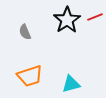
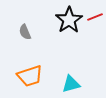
black star: moved 2 px right
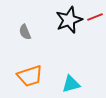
black star: rotated 12 degrees clockwise
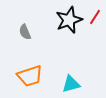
red line: rotated 35 degrees counterclockwise
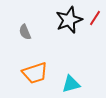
red line: moved 1 px down
orange trapezoid: moved 5 px right, 3 px up
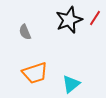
cyan triangle: rotated 24 degrees counterclockwise
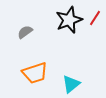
gray semicircle: rotated 77 degrees clockwise
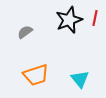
red line: rotated 21 degrees counterclockwise
orange trapezoid: moved 1 px right, 2 px down
cyan triangle: moved 9 px right, 5 px up; rotated 30 degrees counterclockwise
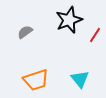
red line: moved 17 px down; rotated 21 degrees clockwise
orange trapezoid: moved 5 px down
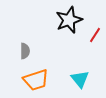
gray semicircle: moved 19 px down; rotated 126 degrees clockwise
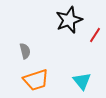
gray semicircle: rotated 14 degrees counterclockwise
cyan triangle: moved 2 px right, 2 px down
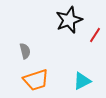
cyan triangle: rotated 42 degrees clockwise
